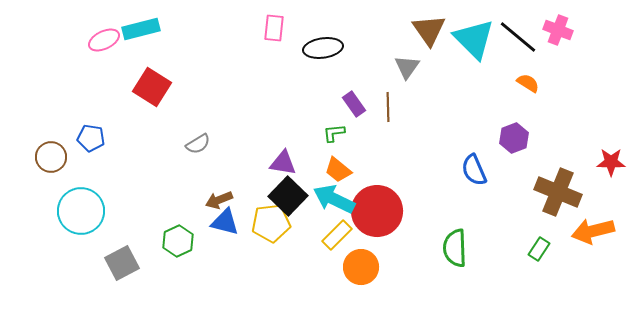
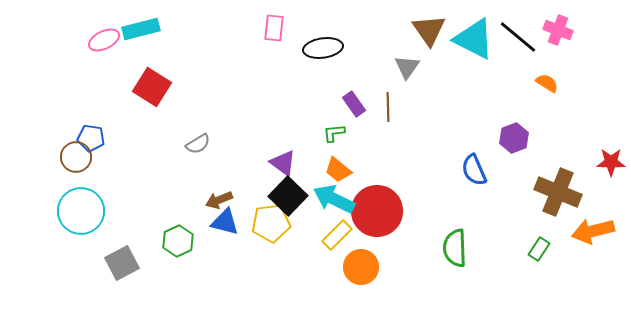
cyan triangle: rotated 18 degrees counterclockwise
orange semicircle: moved 19 px right
brown circle: moved 25 px right
purple triangle: rotated 28 degrees clockwise
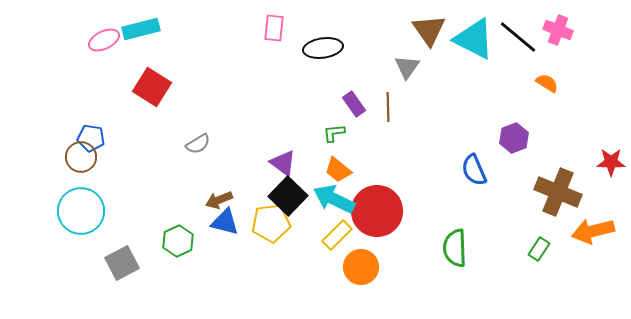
brown circle: moved 5 px right
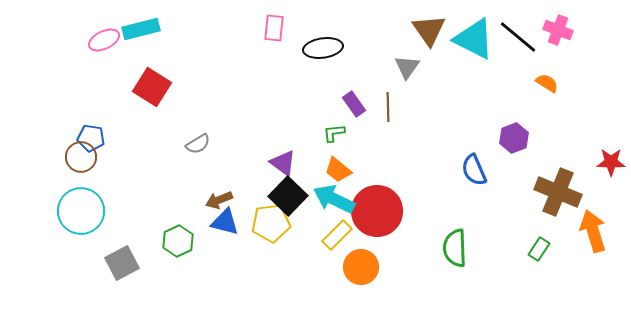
orange arrow: rotated 87 degrees clockwise
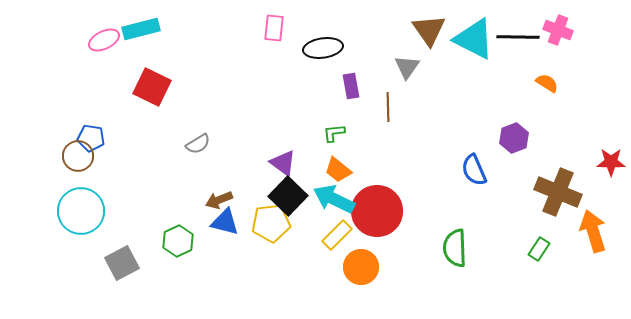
black line: rotated 39 degrees counterclockwise
red square: rotated 6 degrees counterclockwise
purple rectangle: moved 3 px left, 18 px up; rotated 25 degrees clockwise
brown circle: moved 3 px left, 1 px up
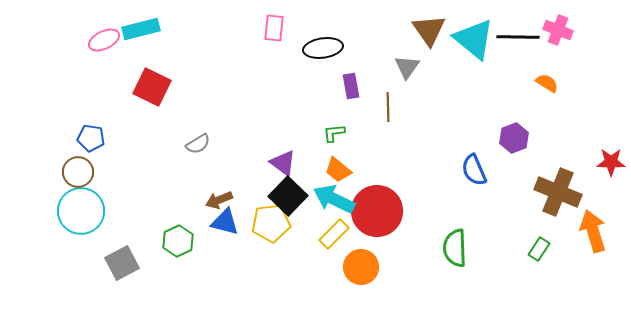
cyan triangle: rotated 12 degrees clockwise
brown circle: moved 16 px down
yellow rectangle: moved 3 px left, 1 px up
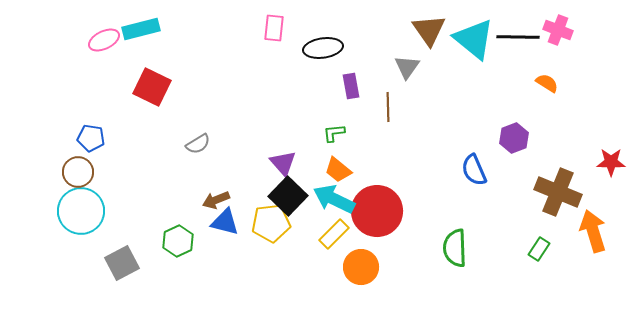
purple triangle: rotated 12 degrees clockwise
brown arrow: moved 3 px left
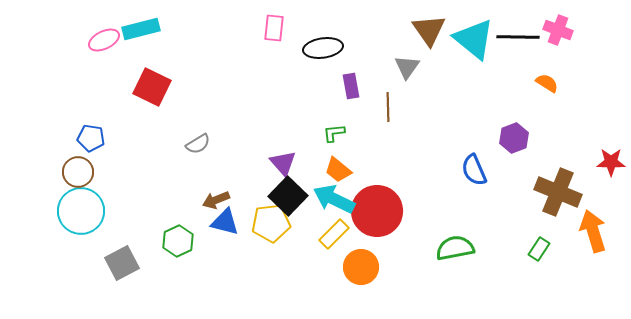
green semicircle: rotated 81 degrees clockwise
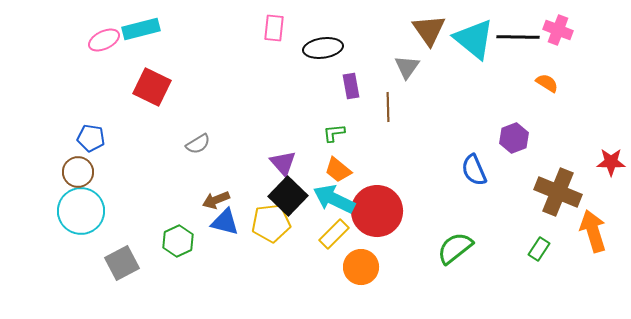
green semicircle: rotated 27 degrees counterclockwise
